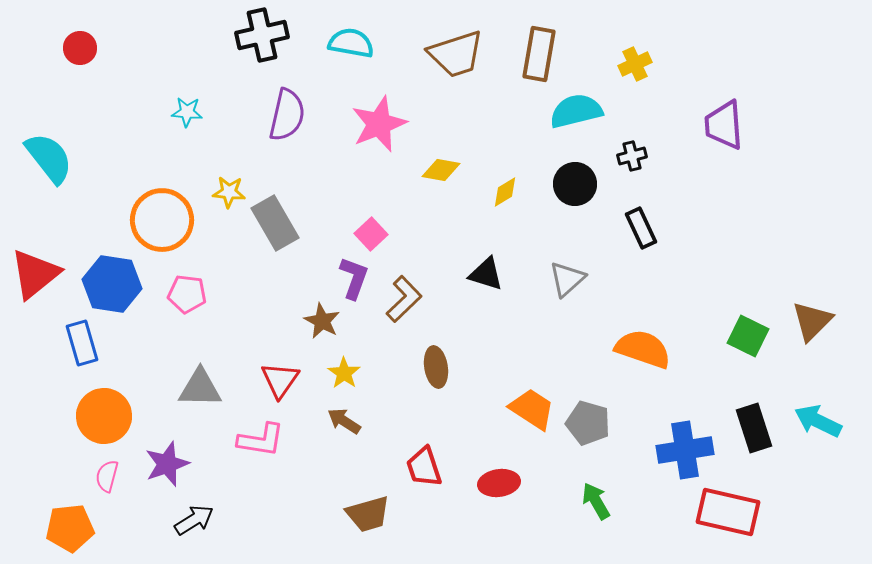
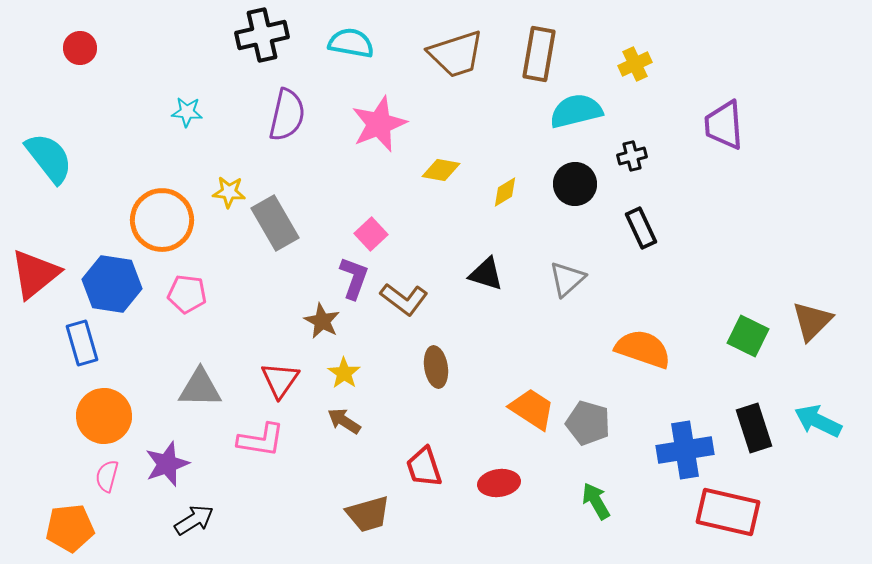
brown L-shape at (404, 299): rotated 81 degrees clockwise
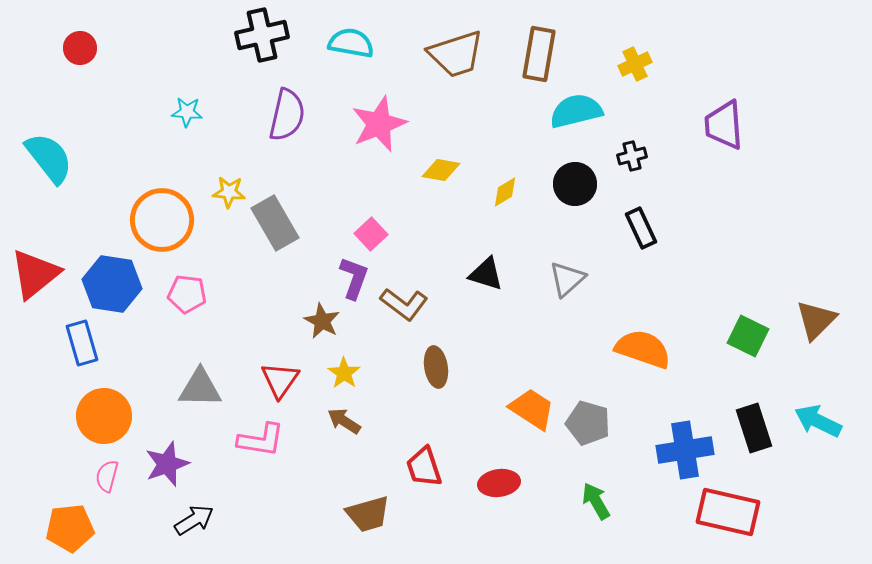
brown L-shape at (404, 299): moved 5 px down
brown triangle at (812, 321): moved 4 px right, 1 px up
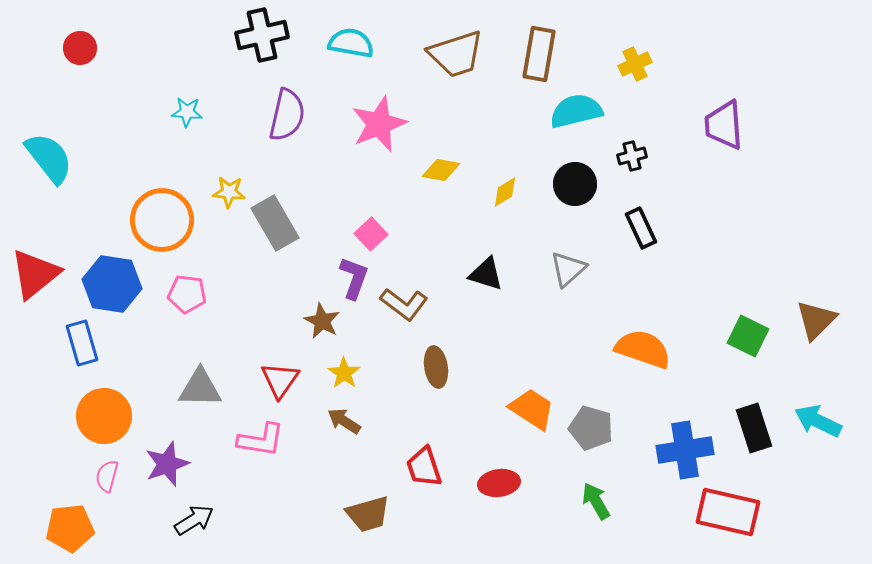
gray triangle at (567, 279): moved 1 px right, 10 px up
gray pentagon at (588, 423): moved 3 px right, 5 px down
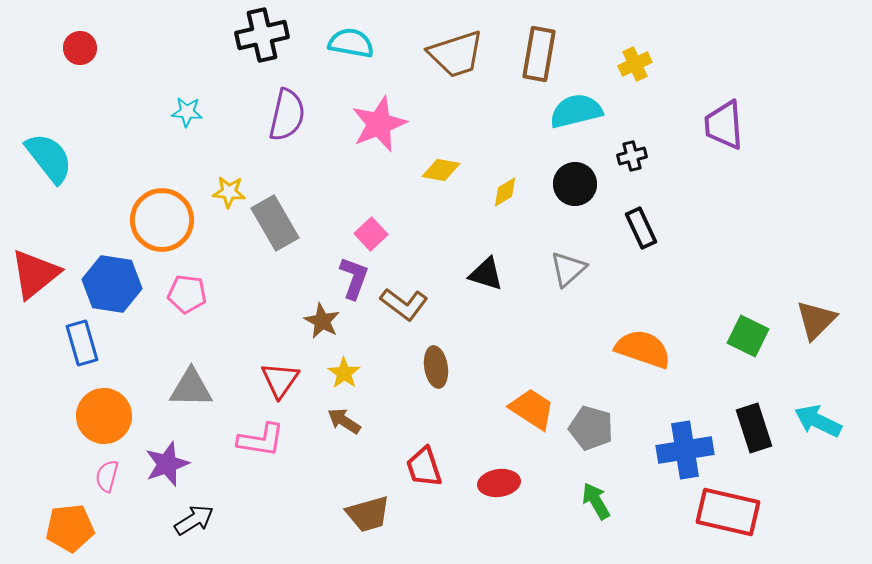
gray triangle at (200, 388): moved 9 px left
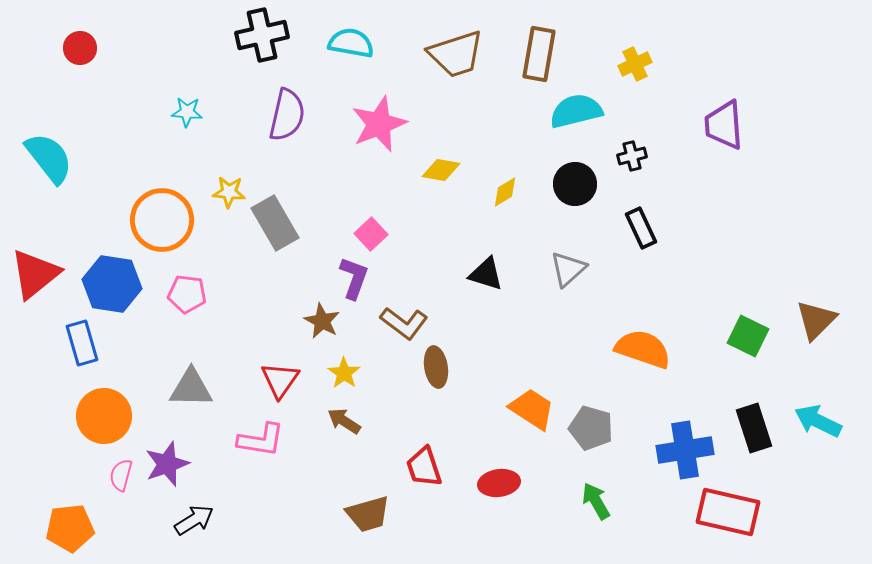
brown L-shape at (404, 304): moved 19 px down
pink semicircle at (107, 476): moved 14 px right, 1 px up
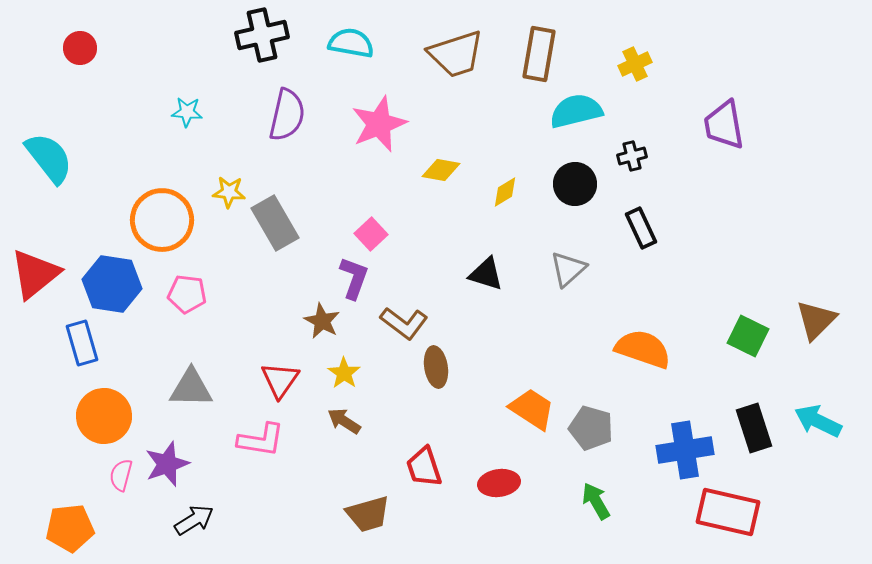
purple trapezoid at (724, 125): rotated 6 degrees counterclockwise
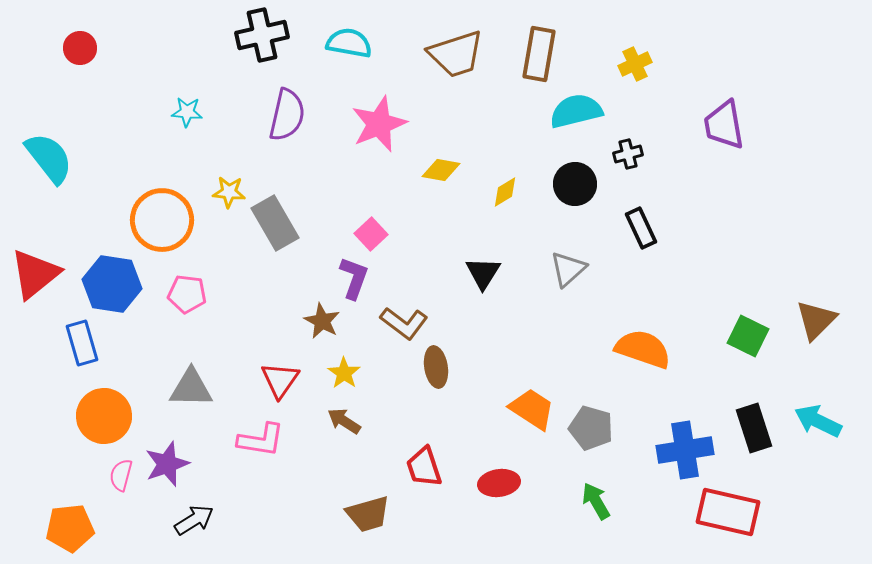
cyan semicircle at (351, 43): moved 2 px left
black cross at (632, 156): moved 4 px left, 2 px up
black triangle at (486, 274): moved 3 px left, 1 px up; rotated 45 degrees clockwise
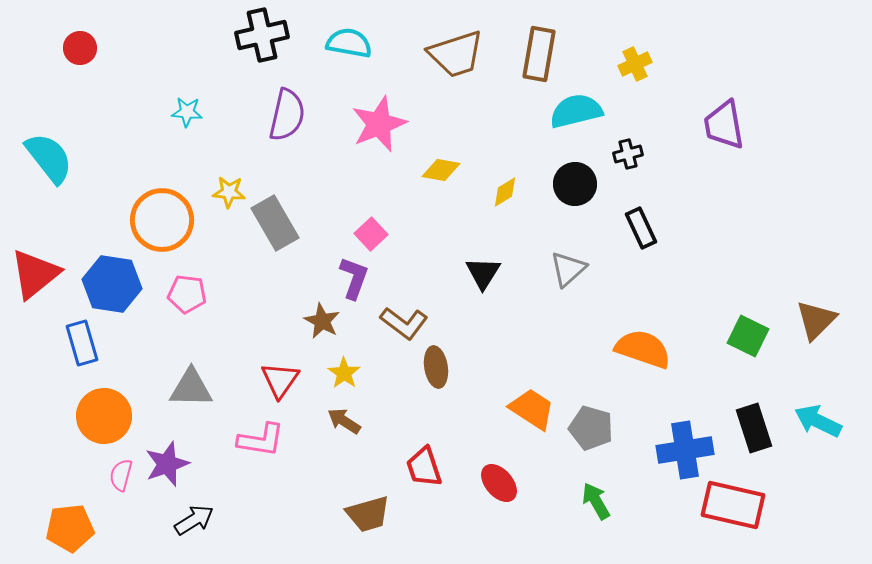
red ellipse at (499, 483): rotated 57 degrees clockwise
red rectangle at (728, 512): moved 5 px right, 7 px up
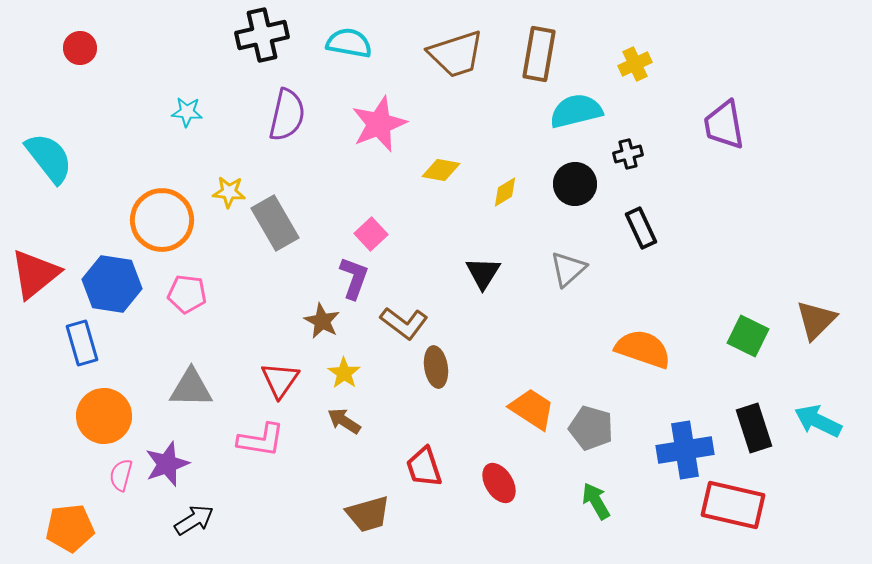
red ellipse at (499, 483): rotated 9 degrees clockwise
